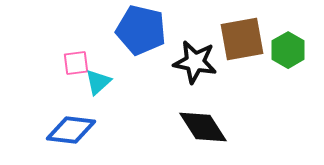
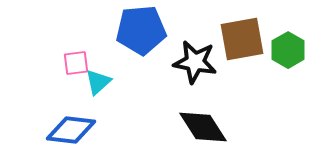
blue pentagon: rotated 18 degrees counterclockwise
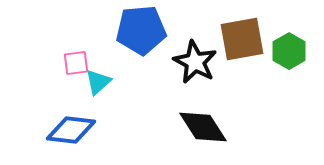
green hexagon: moved 1 px right, 1 px down
black star: rotated 18 degrees clockwise
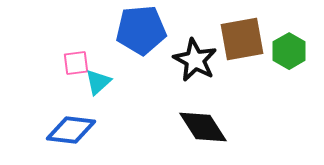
black star: moved 2 px up
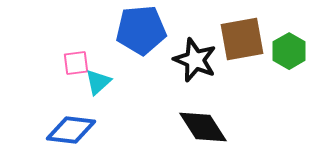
black star: rotated 6 degrees counterclockwise
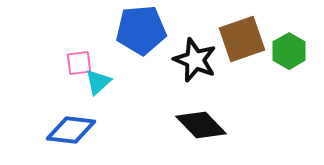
brown square: rotated 9 degrees counterclockwise
pink square: moved 3 px right
black diamond: moved 2 px left, 2 px up; rotated 12 degrees counterclockwise
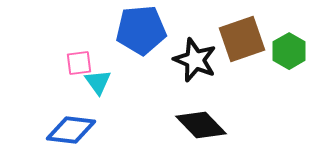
cyan triangle: rotated 24 degrees counterclockwise
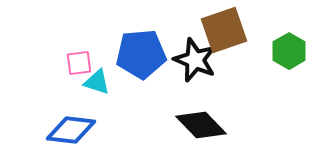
blue pentagon: moved 24 px down
brown square: moved 18 px left, 9 px up
cyan triangle: moved 1 px left; rotated 36 degrees counterclockwise
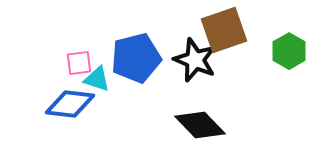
blue pentagon: moved 5 px left, 4 px down; rotated 9 degrees counterclockwise
cyan triangle: moved 3 px up
black diamond: moved 1 px left
blue diamond: moved 1 px left, 26 px up
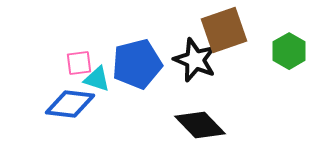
blue pentagon: moved 1 px right, 6 px down
